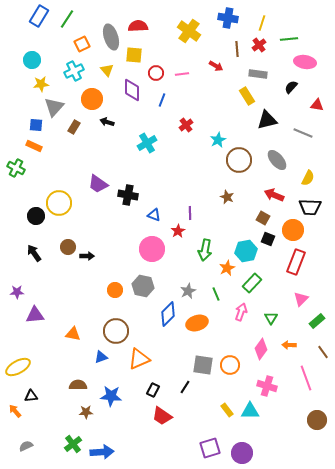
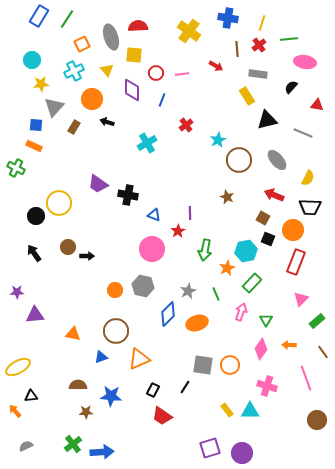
green triangle at (271, 318): moved 5 px left, 2 px down
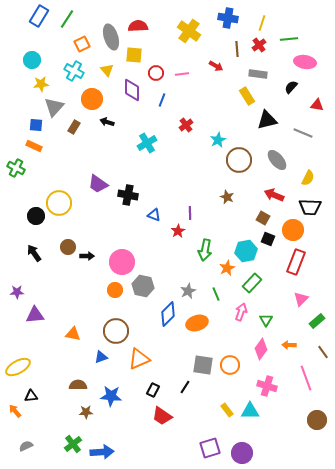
cyan cross at (74, 71): rotated 36 degrees counterclockwise
pink circle at (152, 249): moved 30 px left, 13 px down
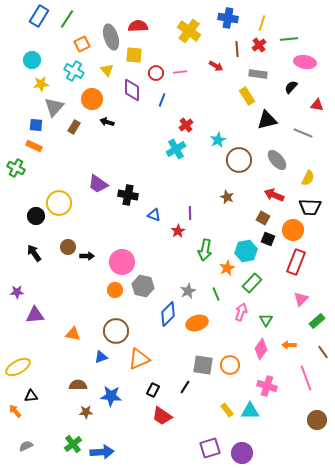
pink line at (182, 74): moved 2 px left, 2 px up
cyan cross at (147, 143): moved 29 px right, 6 px down
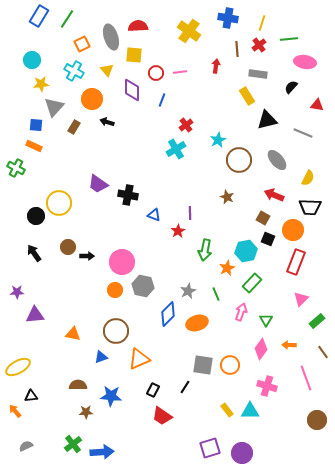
red arrow at (216, 66): rotated 112 degrees counterclockwise
